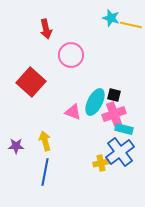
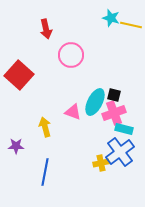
red square: moved 12 px left, 7 px up
pink cross: moved 1 px up
yellow arrow: moved 14 px up
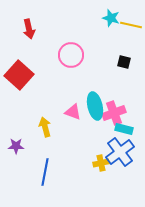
red arrow: moved 17 px left
black square: moved 10 px right, 33 px up
cyan ellipse: moved 4 px down; rotated 40 degrees counterclockwise
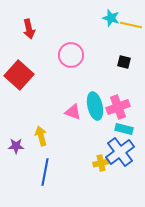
pink cross: moved 4 px right, 6 px up
yellow arrow: moved 4 px left, 9 px down
